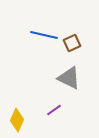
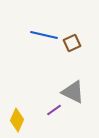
gray triangle: moved 4 px right, 14 px down
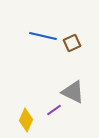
blue line: moved 1 px left, 1 px down
yellow diamond: moved 9 px right
